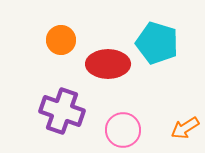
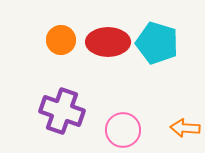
red ellipse: moved 22 px up
orange arrow: rotated 36 degrees clockwise
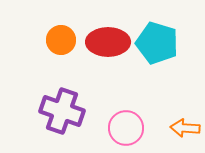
pink circle: moved 3 px right, 2 px up
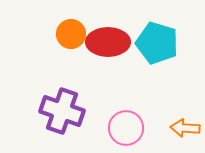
orange circle: moved 10 px right, 6 px up
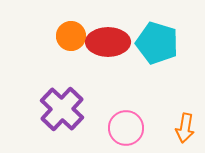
orange circle: moved 2 px down
purple cross: moved 2 px up; rotated 24 degrees clockwise
orange arrow: rotated 84 degrees counterclockwise
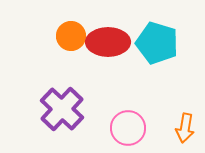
pink circle: moved 2 px right
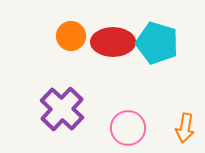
red ellipse: moved 5 px right
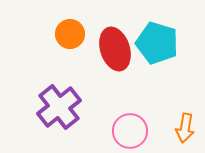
orange circle: moved 1 px left, 2 px up
red ellipse: moved 2 px right, 7 px down; rotated 72 degrees clockwise
purple cross: moved 3 px left, 2 px up; rotated 9 degrees clockwise
pink circle: moved 2 px right, 3 px down
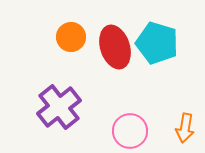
orange circle: moved 1 px right, 3 px down
red ellipse: moved 2 px up
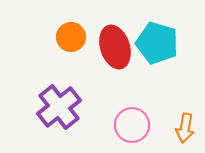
pink circle: moved 2 px right, 6 px up
